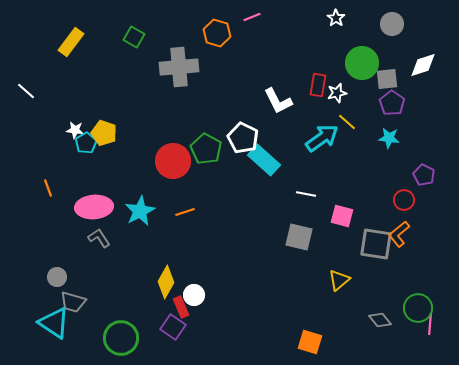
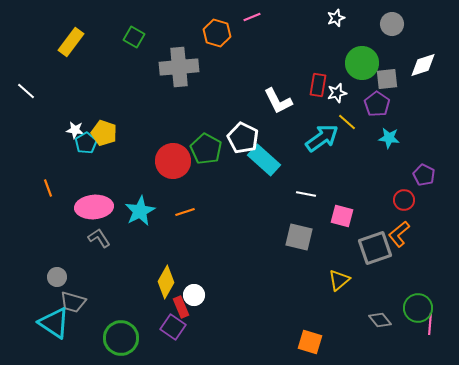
white star at (336, 18): rotated 18 degrees clockwise
purple pentagon at (392, 103): moved 15 px left, 1 px down
gray square at (376, 244): moved 1 px left, 4 px down; rotated 28 degrees counterclockwise
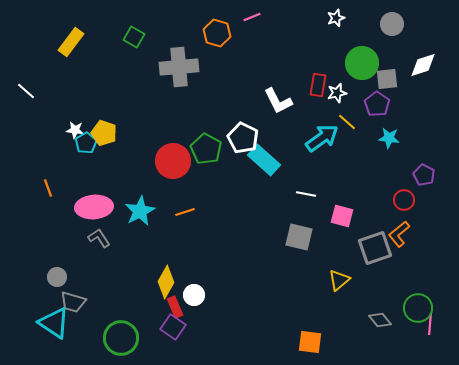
red rectangle at (181, 307): moved 6 px left
orange square at (310, 342): rotated 10 degrees counterclockwise
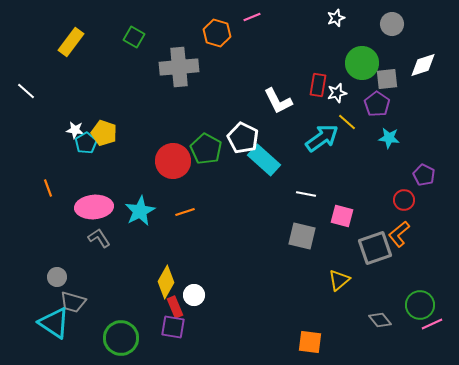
gray square at (299, 237): moved 3 px right, 1 px up
green circle at (418, 308): moved 2 px right, 3 px up
pink line at (430, 324): moved 2 px right; rotated 60 degrees clockwise
purple square at (173, 327): rotated 25 degrees counterclockwise
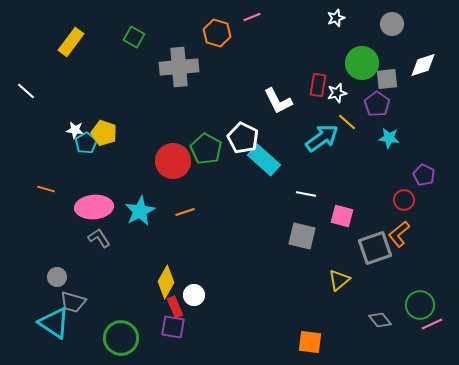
orange line at (48, 188): moved 2 px left, 1 px down; rotated 54 degrees counterclockwise
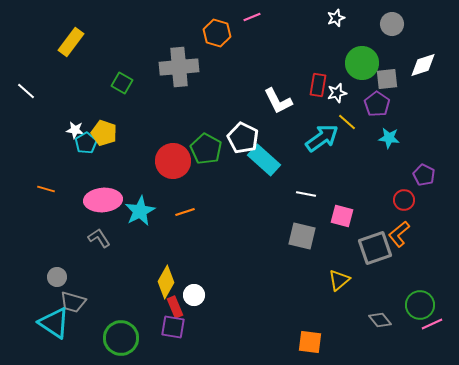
green square at (134, 37): moved 12 px left, 46 px down
pink ellipse at (94, 207): moved 9 px right, 7 px up
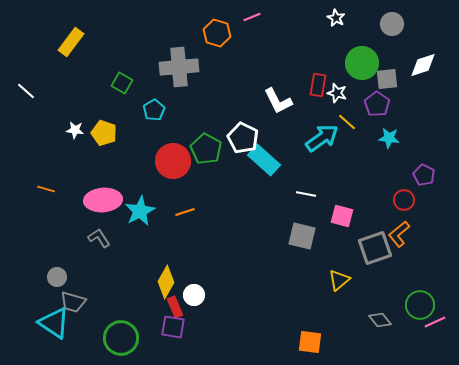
white star at (336, 18): rotated 24 degrees counterclockwise
white star at (337, 93): rotated 30 degrees clockwise
cyan pentagon at (86, 143): moved 68 px right, 33 px up
pink line at (432, 324): moved 3 px right, 2 px up
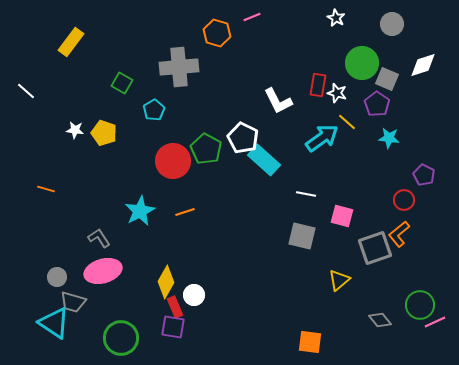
gray square at (387, 79): rotated 30 degrees clockwise
pink ellipse at (103, 200): moved 71 px down; rotated 12 degrees counterclockwise
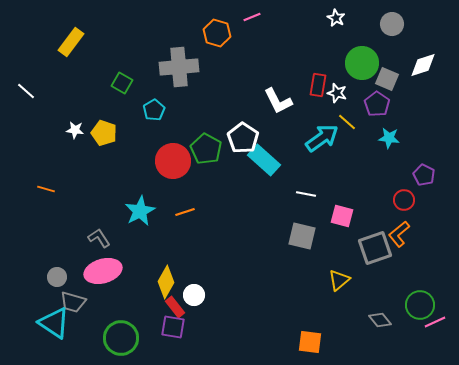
white pentagon at (243, 138): rotated 8 degrees clockwise
red rectangle at (175, 307): rotated 15 degrees counterclockwise
